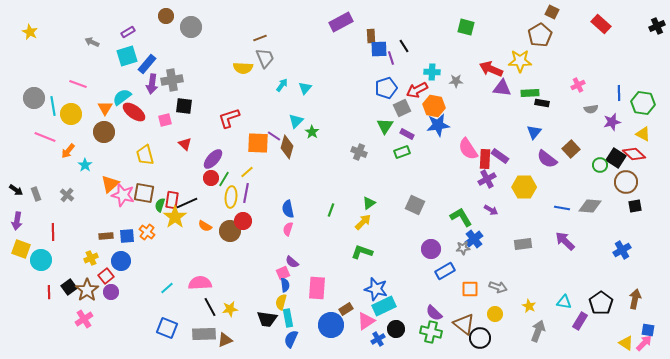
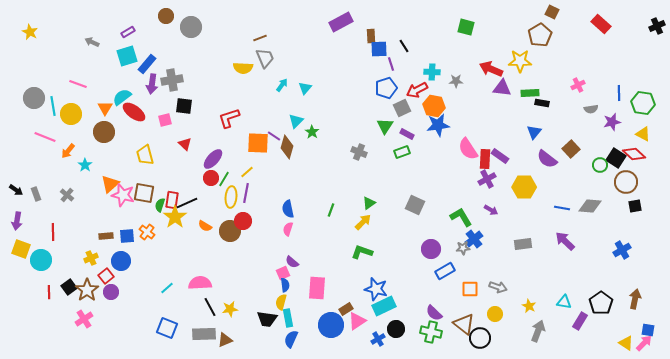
purple line at (391, 58): moved 6 px down
pink triangle at (366, 321): moved 9 px left
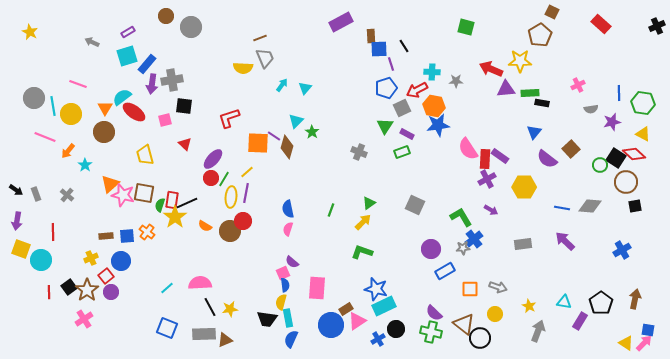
purple triangle at (502, 88): moved 4 px right, 1 px down; rotated 12 degrees counterclockwise
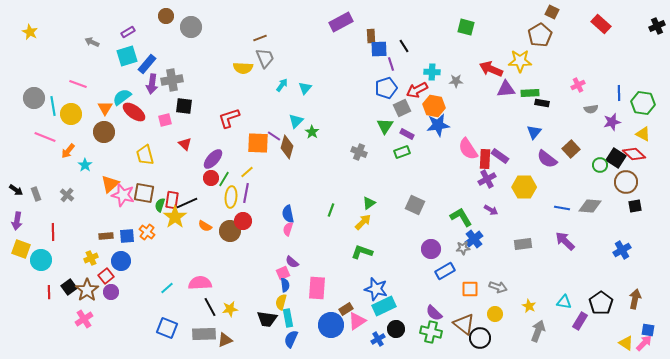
blue semicircle at (288, 209): moved 5 px down
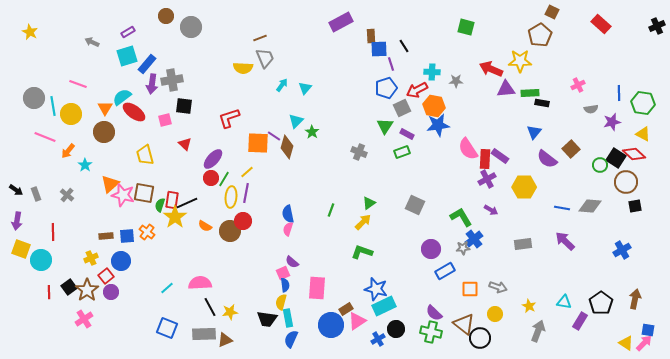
yellow star at (230, 309): moved 3 px down
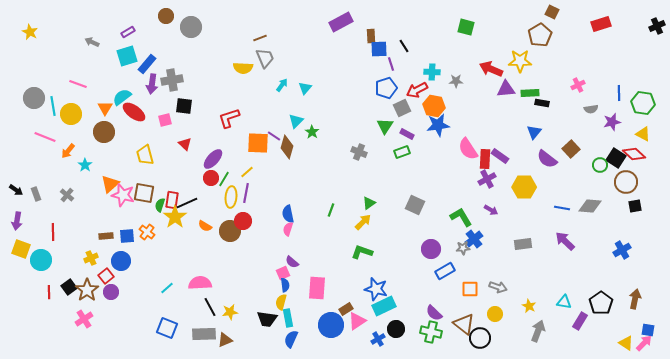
red rectangle at (601, 24): rotated 60 degrees counterclockwise
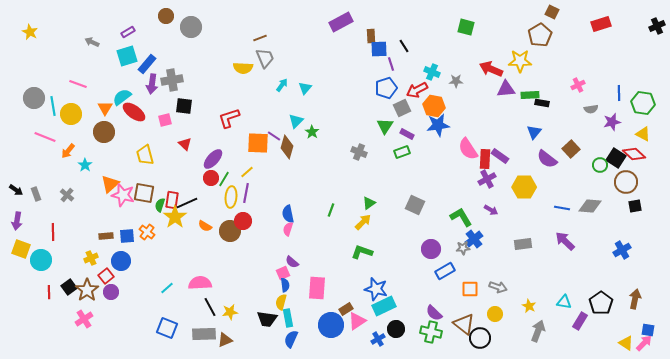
cyan cross at (432, 72): rotated 21 degrees clockwise
green rectangle at (530, 93): moved 2 px down
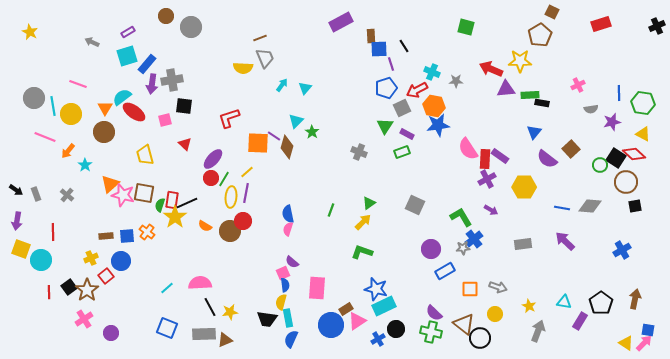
purple circle at (111, 292): moved 41 px down
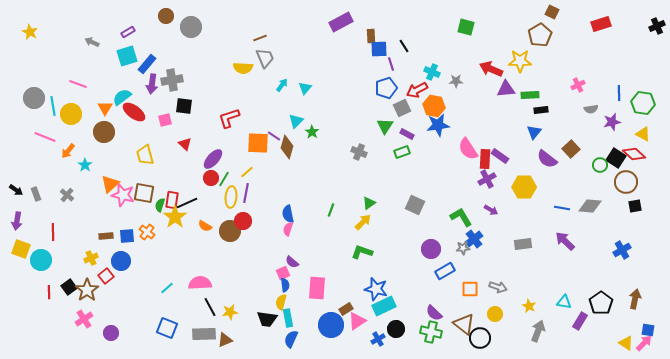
black rectangle at (542, 103): moved 1 px left, 7 px down; rotated 16 degrees counterclockwise
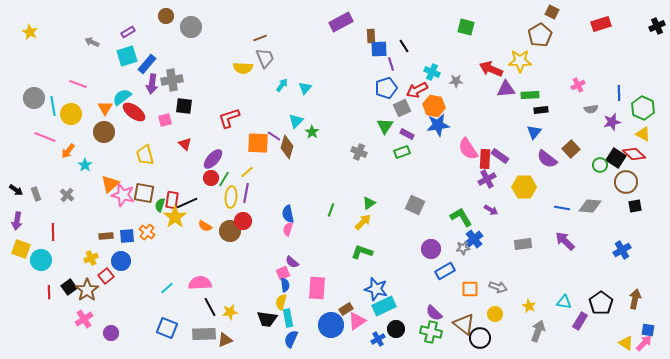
green hexagon at (643, 103): moved 5 px down; rotated 15 degrees clockwise
